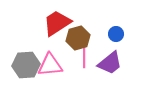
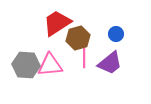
gray hexagon: rotated 8 degrees clockwise
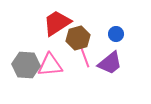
pink line: rotated 20 degrees counterclockwise
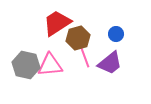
gray hexagon: rotated 8 degrees clockwise
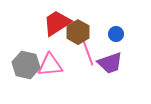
brown hexagon: moved 6 px up; rotated 15 degrees counterclockwise
pink line: moved 4 px right, 2 px up
purple trapezoid: rotated 20 degrees clockwise
